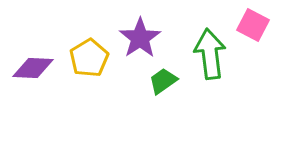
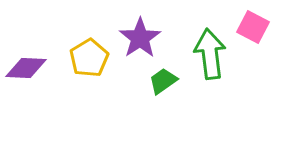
pink square: moved 2 px down
purple diamond: moved 7 px left
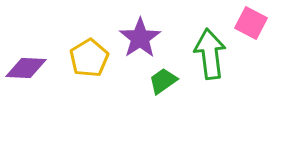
pink square: moved 2 px left, 4 px up
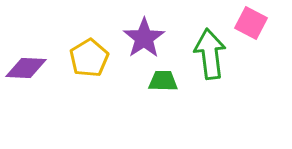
purple star: moved 4 px right
green trapezoid: rotated 36 degrees clockwise
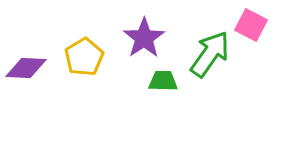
pink square: moved 2 px down
green arrow: rotated 42 degrees clockwise
yellow pentagon: moved 5 px left, 1 px up
